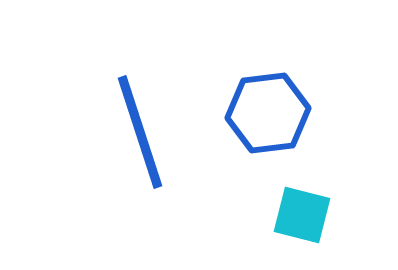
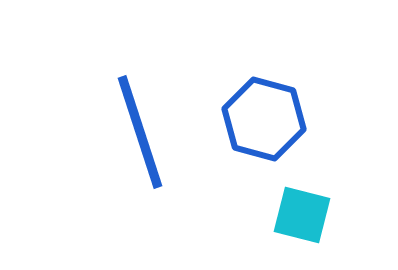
blue hexagon: moved 4 px left, 6 px down; rotated 22 degrees clockwise
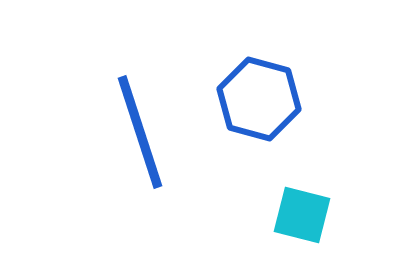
blue hexagon: moved 5 px left, 20 px up
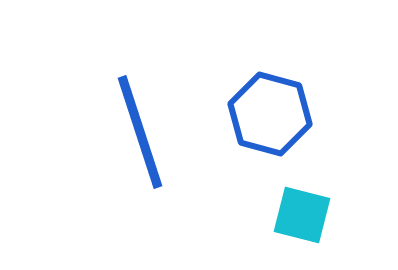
blue hexagon: moved 11 px right, 15 px down
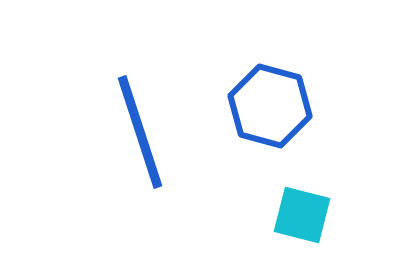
blue hexagon: moved 8 px up
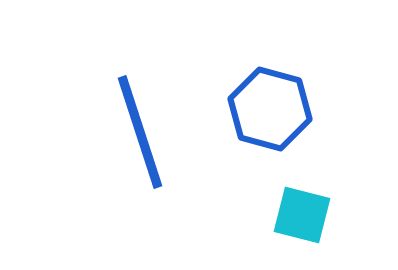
blue hexagon: moved 3 px down
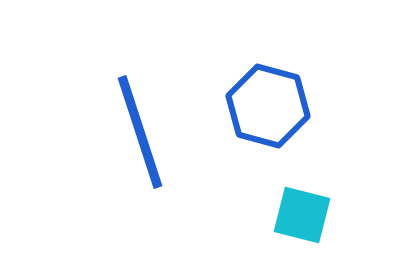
blue hexagon: moved 2 px left, 3 px up
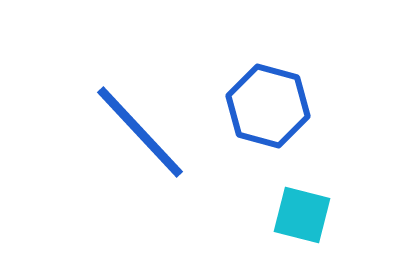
blue line: rotated 25 degrees counterclockwise
